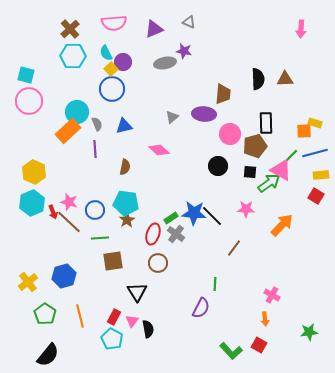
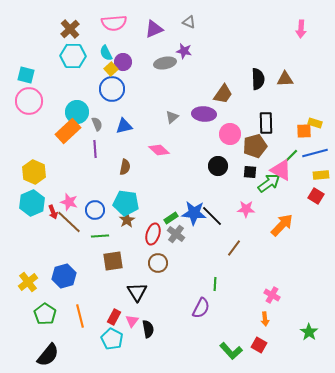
brown trapezoid at (223, 94): rotated 30 degrees clockwise
green line at (100, 238): moved 2 px up
green star at (309, 332): rotated 30 degrees counterclockwise
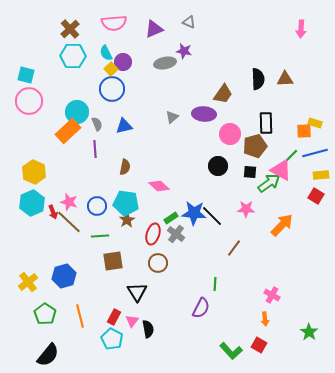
pink diamond at (159, 150): moved 36 px down
blue circle at (95, 210): moved 2 px right, 4 px up
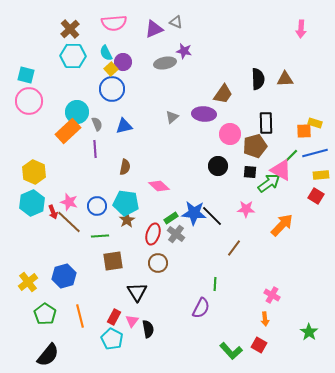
gray triangle at (189, 22): moved 13 px left
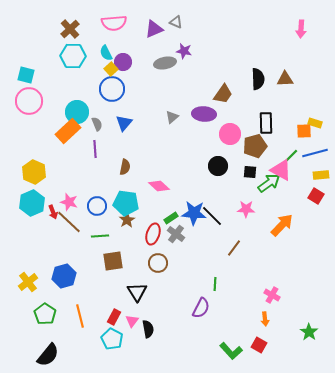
blue triangle at (124, 126): moved 3 px up; rotated 36 degrees counterclockwise
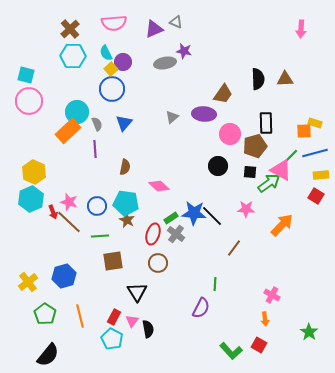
cyan hexagon at (32, 203): moved 1 px left, 4 px up
brown star at (127, 220): rotated 14 degrees counterclockwise
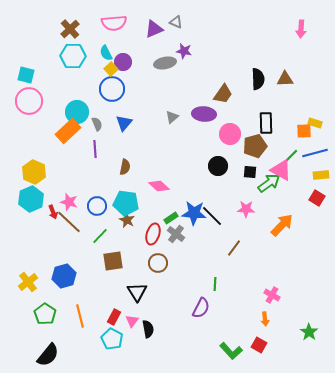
red square at (316, 196): moved 1 px right, 2 px down
green line at (100, 236): rotated 42 degrees counterclockwise
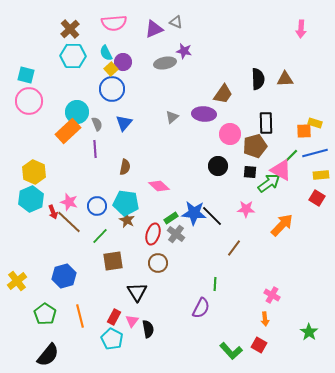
yellow cross at (28, 282): moved 11 px left, 1 px up
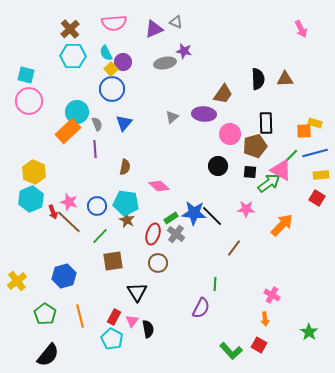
pink arrow at (301, 29): rotated 30 degrees counterclockwise
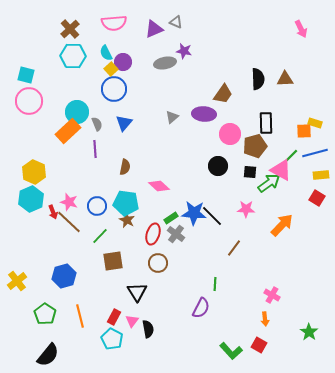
blue circle at (112, 89): moved 2 px right
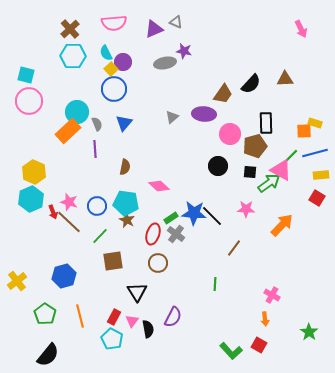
black semicircle at (258, 79): moved 7 px left, 5 px down; rotated 45 degrees clockwise
purple semicircle at (201, 308): moved 28 px left, 9 px down
